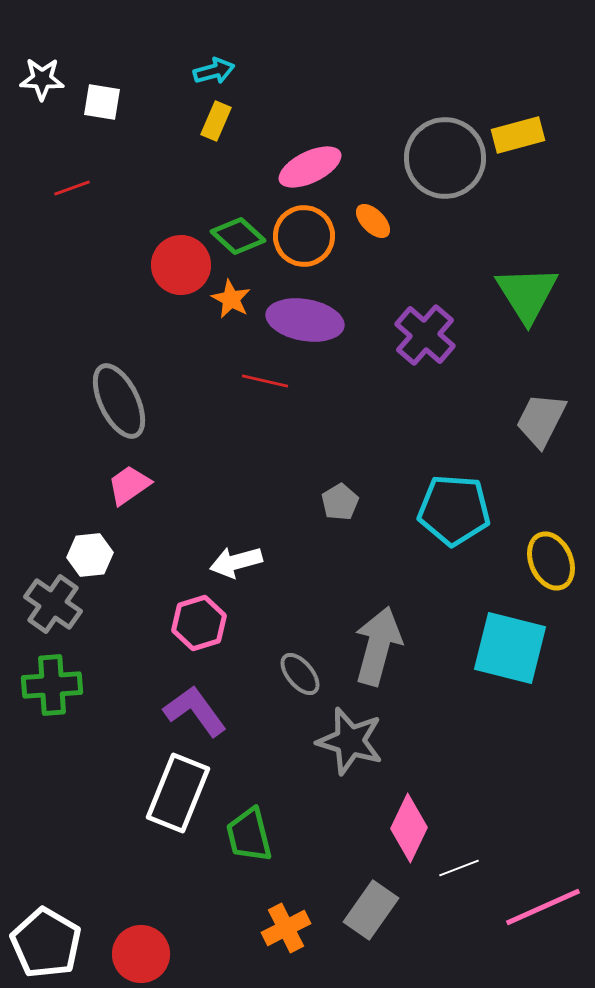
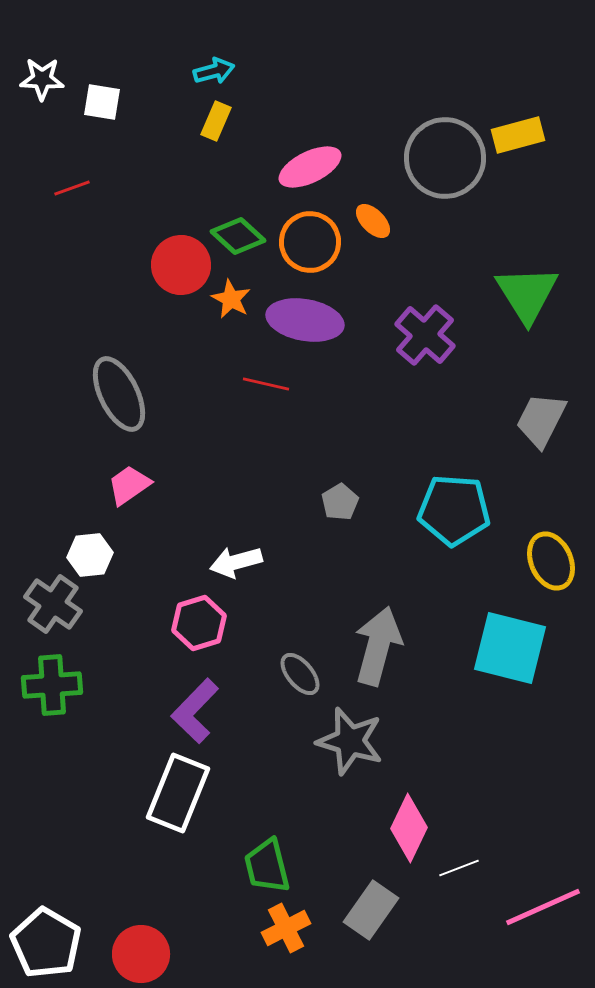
orange circle at (304, 236): moved 6 px right, 6 px down
red line at (265, 381): moved 1 px right, 3 px down
gray ellipse at (119, 401): moved 7 px up
purple L-shape at (195, 711): rotated 100 degrees counterclockwise
green trapezoid at (249, 835): moved 18 px right, 31 px down
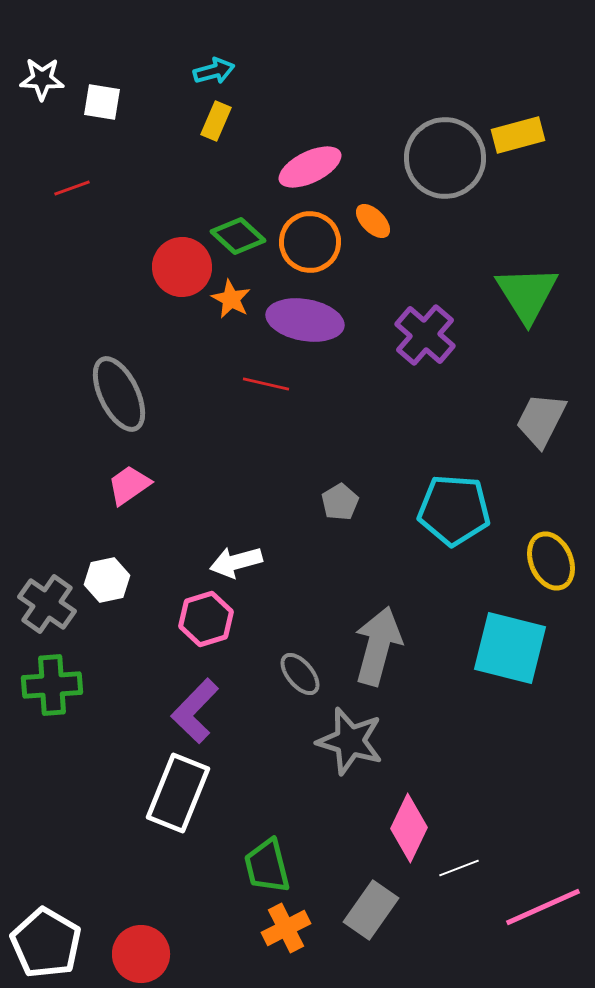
red circle at (181, 265): moved 1 px right, 2 px down
white hexagon at (90, 555): moved 17 px right, 25 px down; rotated 6 degrees counterclockwise
gray cross at (53, 604): moved 6 px left
pink hexagon at (199, 623): moved 7 px right, 4 px up
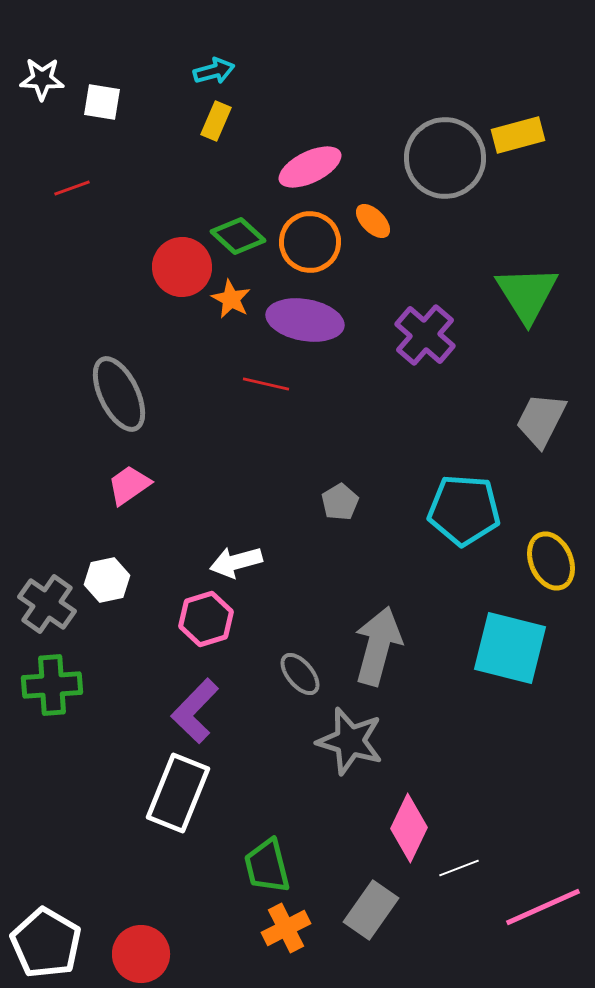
cyan pentagon at (454, 510): moved 10 px right
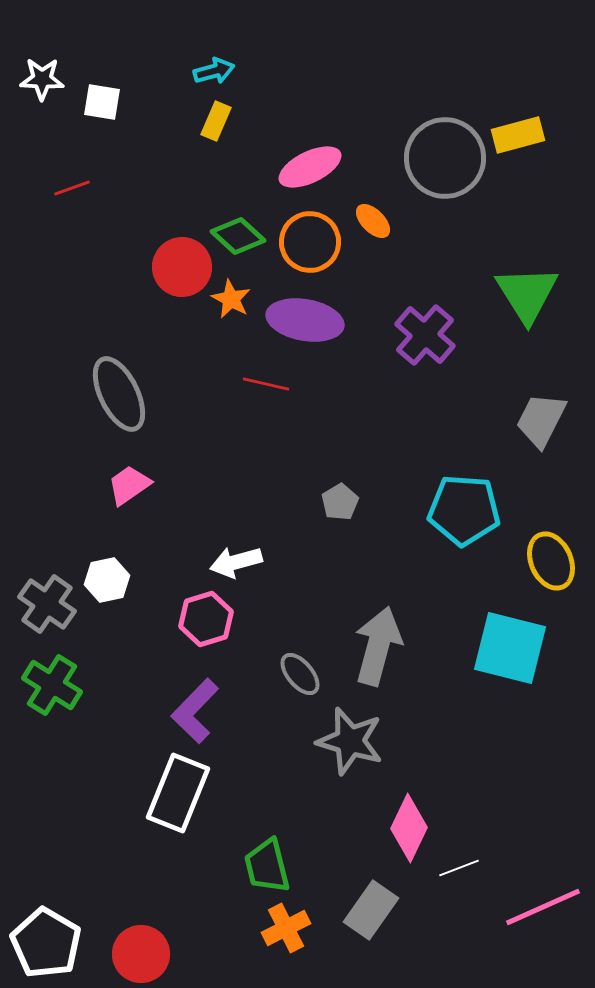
green cross at (52, 685): rotated 36 degrees clockwise
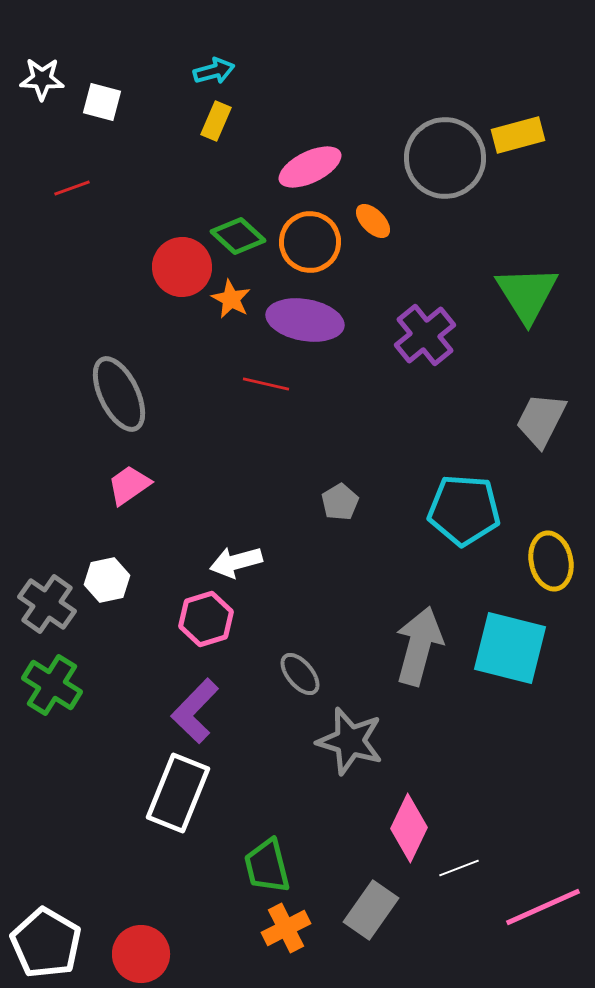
white square at (102, 102): rotated 6 degrees clockwise
purple cross at (425, 335): rotated 10 degrees clockwise
yellow ellipse at (551, 561): rotated 12 degrees clockwise
gray arrow at (378, 646): moved 41 px right
